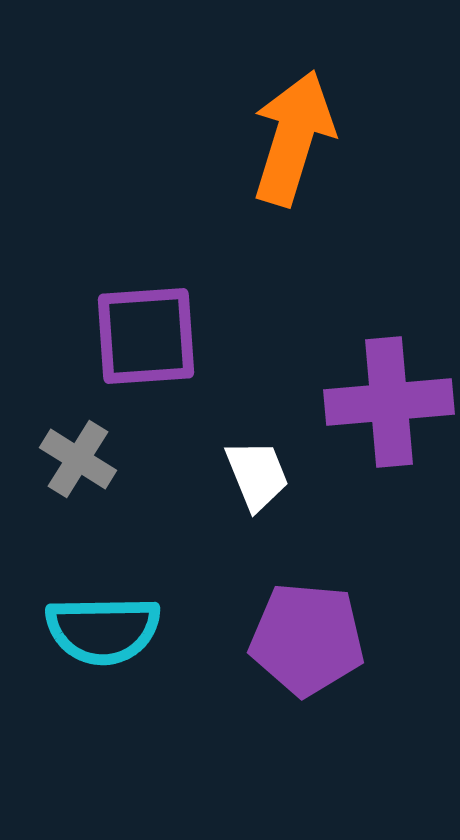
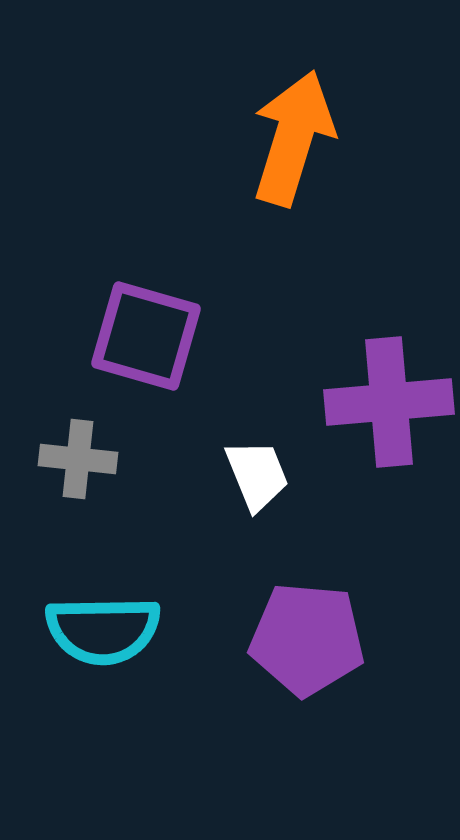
purple square: rotated 20 degrees clockwise
gray cross: rotated 26 degrees counterclockwise
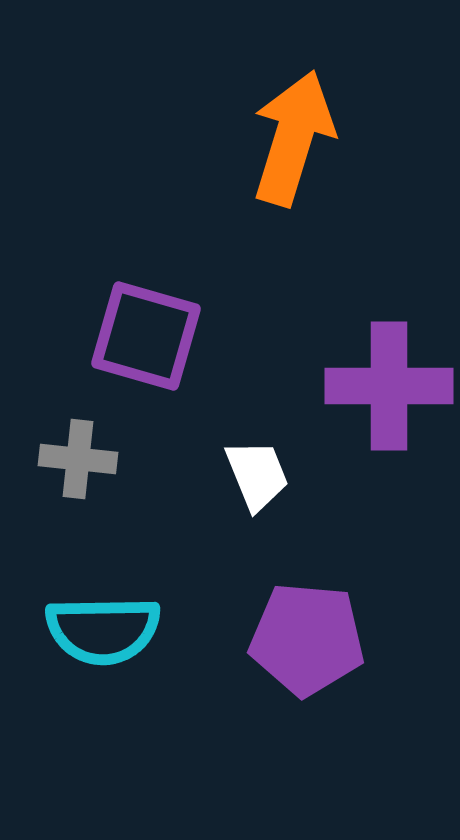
purple cross: moved 16 px up; rotated 5 degrees clockwise
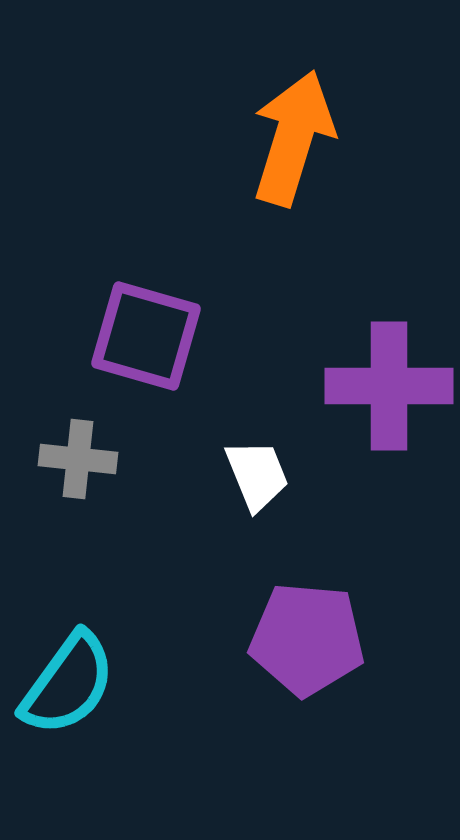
cyan semicircle: moved 35 px left, 54 px down; rotated 53 degrees counterclockwise
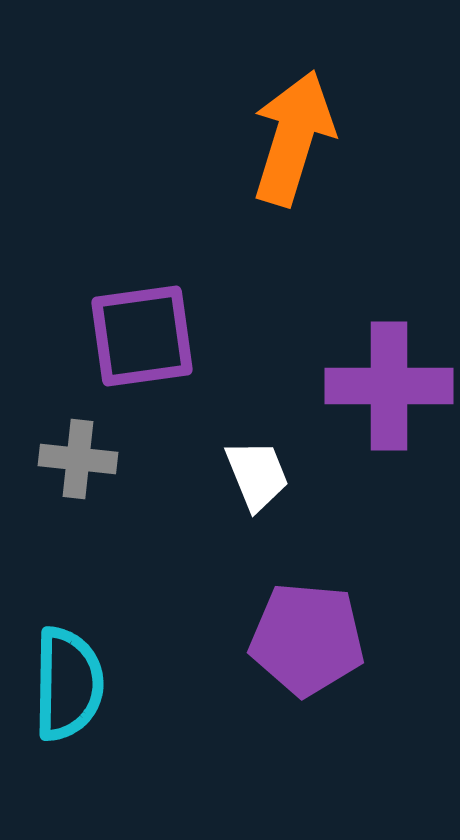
purple square: moved 4 px left; rotated 24 degrees counterclockwise
cyan semicircle: rotated 35 degrees counterclockwise
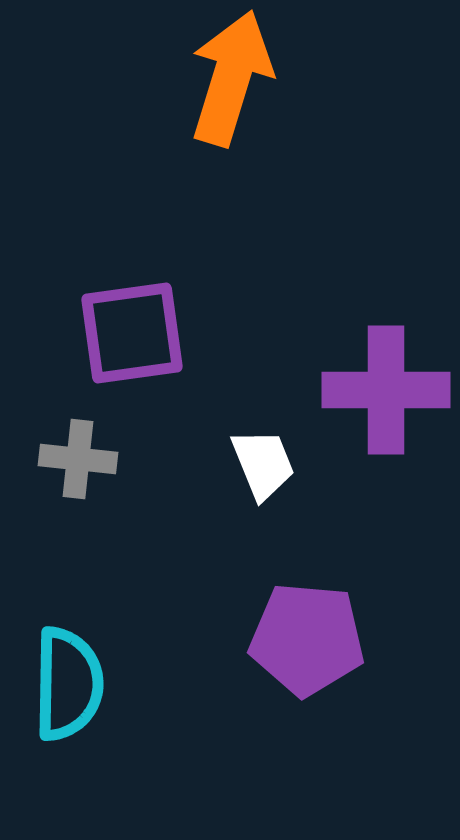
orange arrow: moved 62 px left, 60 px up
purple square: moved 10 px left, 3 px up
purple cross: moved 3 px left, 4 px down
white trapezoid: moved 6 px right, 11 px up
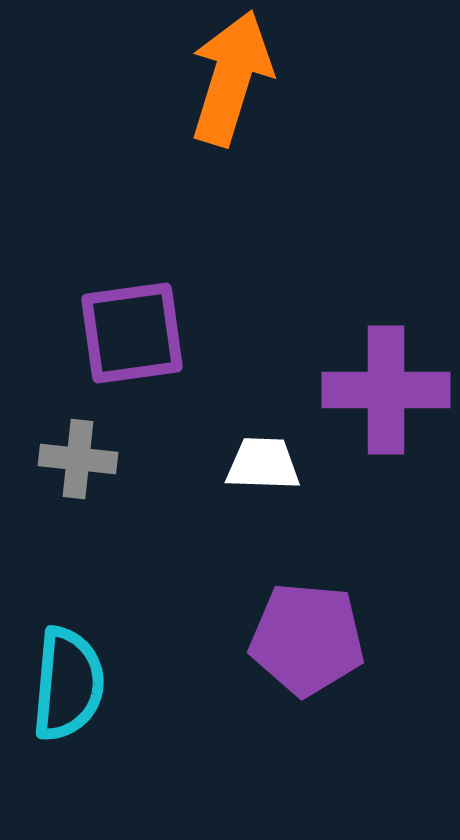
white trapezoid: rotated 66 degrees counterclockwise
cyan semicircle: rotated 4 degrees clockwise
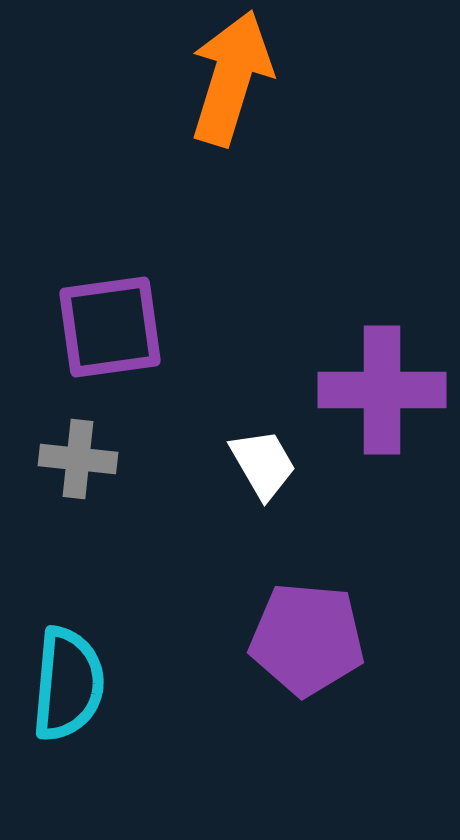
purple square: moved 22 px left, 6 px up
purple cross: moved 4 px left
white trapezoid: rotated 58 degrees clockwise
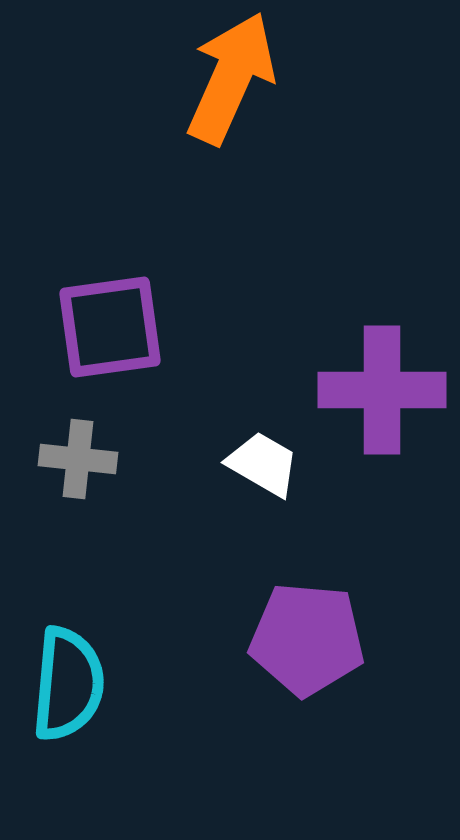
orange arrow: rotated 7 degrees clockwise
white trapezoid: rotated 30 degrees counterclockwise
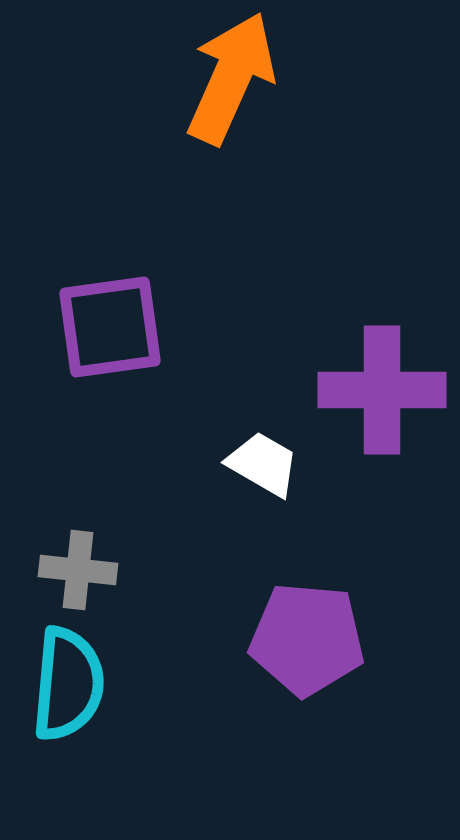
gray cross: moved 111 px down
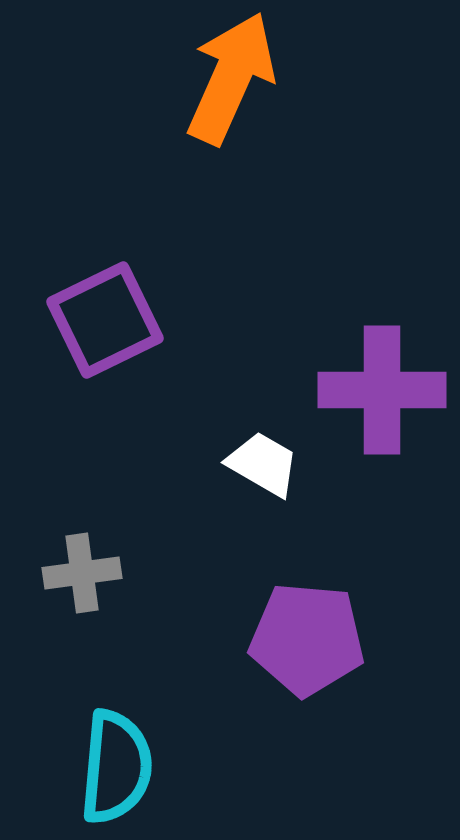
purple square: moved 5 px left, 7 px up; rotated 18 degrees counterclockwise
gray cross: moved 4 px right, 3 px down; rotated 14 degrees counterclockwise
cyan semicircle: moved 48 px right, 83 px down
